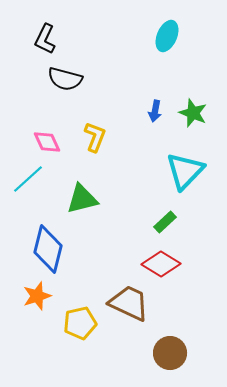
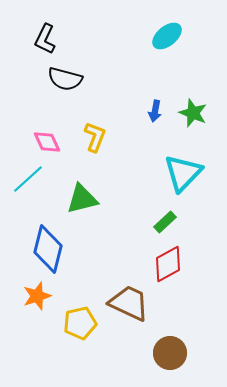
cyan ellipse: rotated 28 degrees clockwise
cyan triangle: moved 2 px left, 2 px down
red diamond: moved 7 px right; rotated 60 degrees counterclockwise
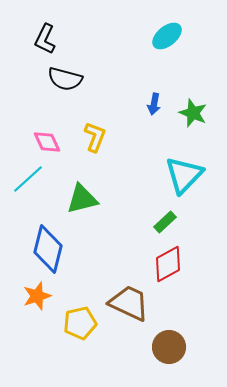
blue arrow: moved 1 px left, 7 px up
cyan triangle: moved 1 px right, 2 px down
brown circle: moved 1 px left, 6 px up
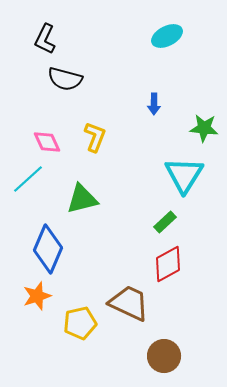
cyan ellipse: rotated 12 degrees clockwise
blue arrow: rotated 10 degrees counterclockwise
green star: moved 11 px right, 15 px down; rotated 16 degrees counterclockwise
cyan triangle: rotated 12 degrees counterclockwise
blue diamond: rotated 9 degrees clockwise
brown circle: moved 5 px left, 9 px down
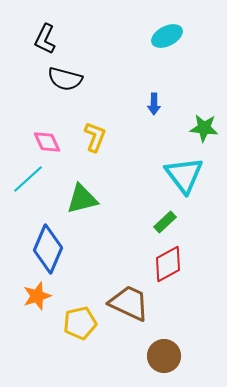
cyan triangle: rotated 9 degrees counterclockwise
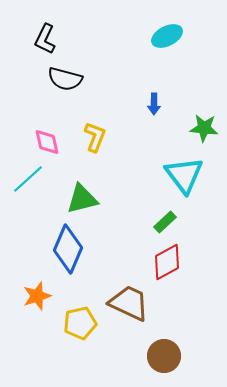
pink diamond: rotated 12 degrees clockwise
blue diamond: moved 20 px right
red diamond: moved 1 px left, 2 px up
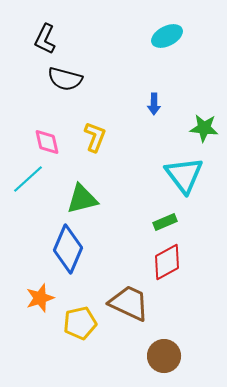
green rectangle: rotated 20 degrees clockwise
orange star: moved 3 px right, 2 px down
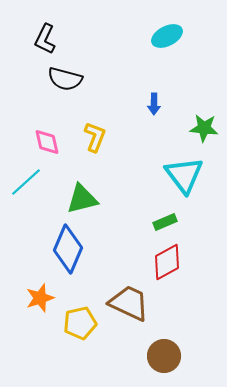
cyan line: moved 2 px left, 3 px down
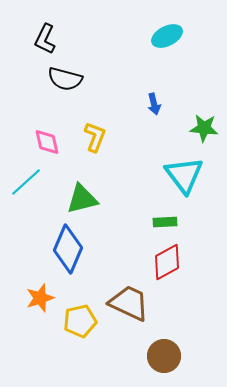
blue arrow: rotated 15 degrees counterclockwise
green rectangle: rotated 20 degrees clockwise
yellow pentagon: moved 2 px up
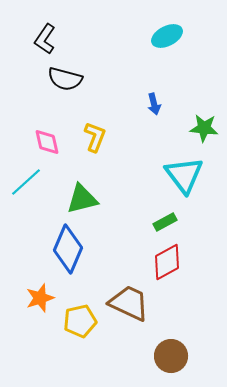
black L-shape: rotated 8 degrees clockwise
green rectangle: rotated 25 degrees counterclockwise
brown circle: moved 7 px right
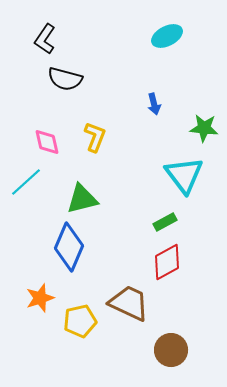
blue diamond: moved 1 px right, 2 px up
brown circle: moved 6 px up
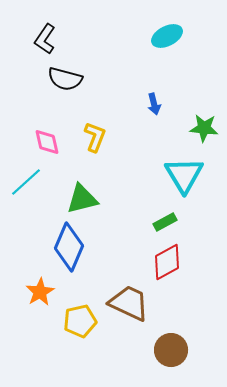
cyan triangle: rotated 6 degrees clockwise
orange star: moved 6 px up; rotated 12 degrees counterclockwise
